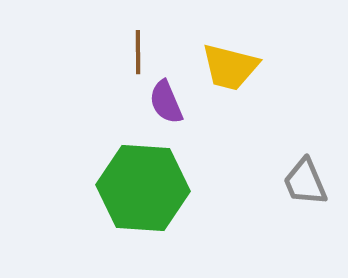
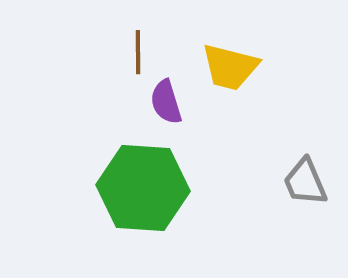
purple semicircle: rotated 6 degrees clockwise
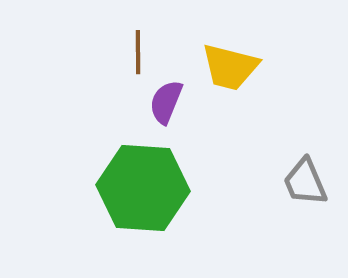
purple semicircle: rotated 39 degrees clockwise
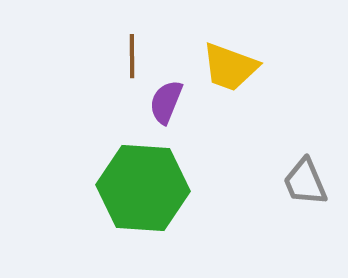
brown line: moved 6 px left, 4 px down
yellow trapezoid: rotated 6 degrees clockwise
